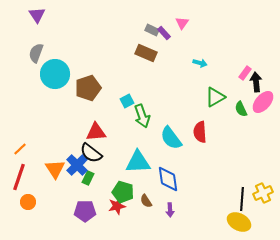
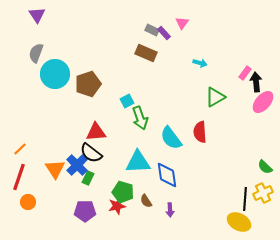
brown pentagon: moved 4 px up
green semicircle: moved 24 px right, 58 px down; rotated 21 degrees counterclockwise
green arrow: moved 2 px left, 2 px down
blue diamond: moved 1 px left, 4 px up
black line: moved 3 px right
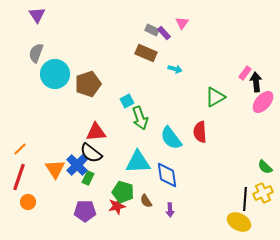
cyan arrow: moved 25 px left, 6 px down
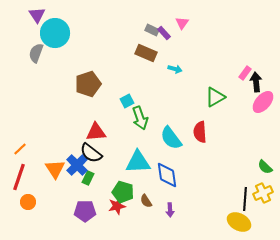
cyan circle: moved 41 px up
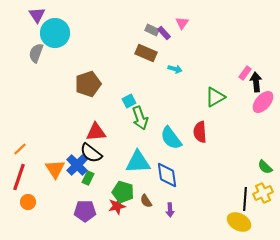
cyan square: moved 2 px right
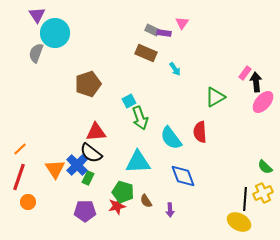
purple rectangle: rotated 40 degrees counterclockwise
cyan arrow: rotated 40 degrees clockwise
blue diamond: moved 16 px right, 1 px down; rotated 12 degrees counterclockwise
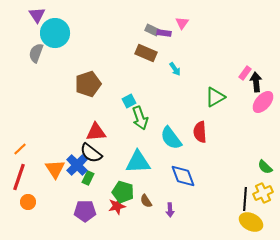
yellow ellipse: moved 12 px right
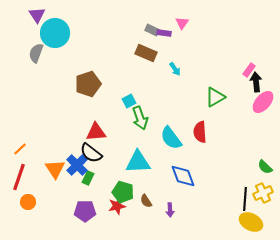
pink rectangle: moved 4 px right, 3 px up
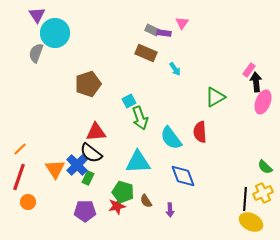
pink ellipse: rotated 20 degrees counterclockwise
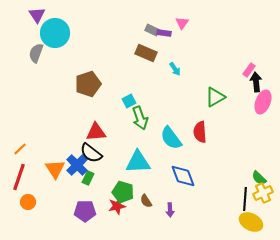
green semicircle: moved 6 px left, 11 px down
